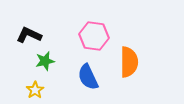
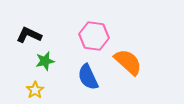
orange semicircle: moved 1 px left; rotated 48 degrees counterclockwise
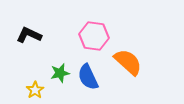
green star: moved 15 px right, 12 px down
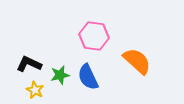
black L-shape: moved 29 px down
orange semicircle: moved 9 px right, 1 px up
green star: moved 2 px down
yellow star: rotated 12 degrees counterclockwise
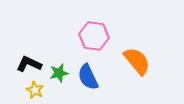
orange semicircle: rotated 8 degrees clockwise
green star: moved 1 px left, 2 px up
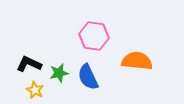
orange semicircle: rotated 44 degrees counterclockwise
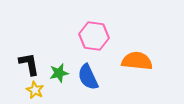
black L-shape: rotated 55 degrees clockwise
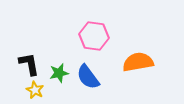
orange semicircle: moved 1 px right, 1 px down; rotated 16 degrees counterclockwise
blue semicircle: rotated 12 degrees counterclockwise
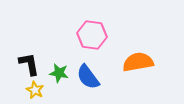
pink hexagon: moved 2 px left, 1 px up
green star: rotated 24 degrees clockwise
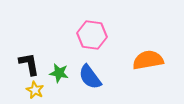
orange semicircle: moved 10 px right, 2 px up
blue semicircle: moved 2 px right
